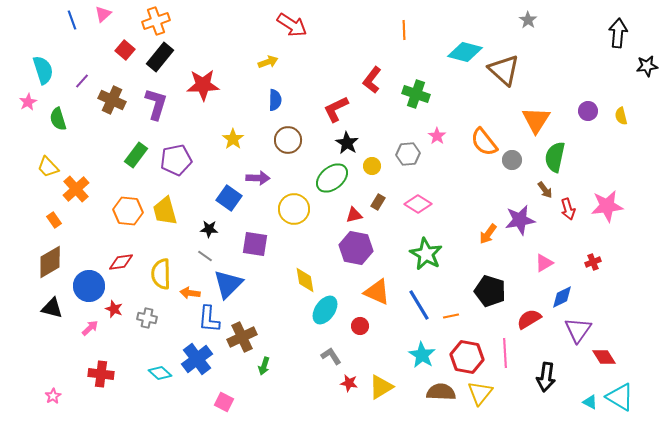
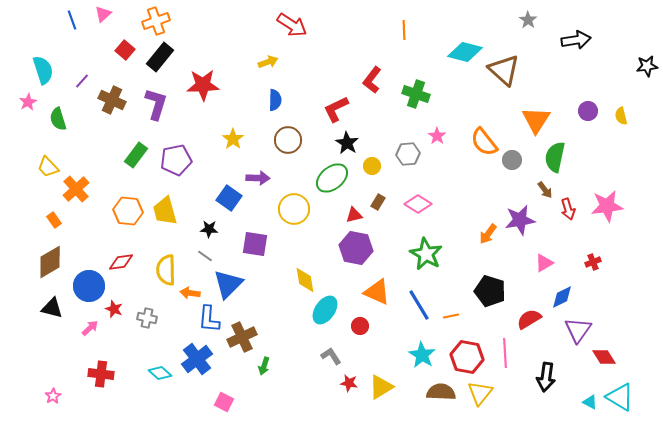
black arrow at (618, 33): moved 42 px left, 7 px down; rotated 76 degrees clockwise
yellow semicircle at (161, 274): moved 5 px right, 4 px up
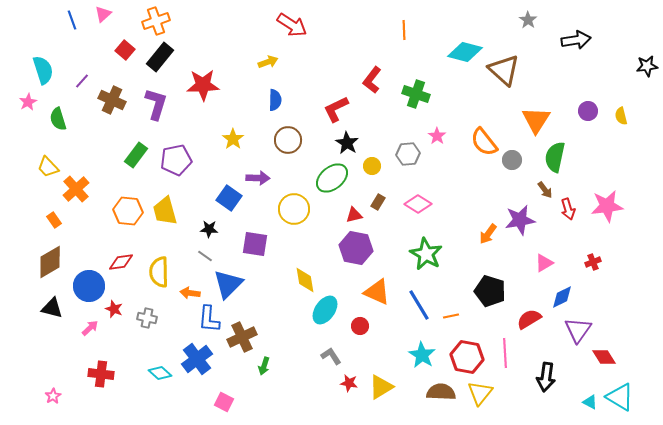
yellow semicircle at (166, 270): moved 7 px left, 2 px down
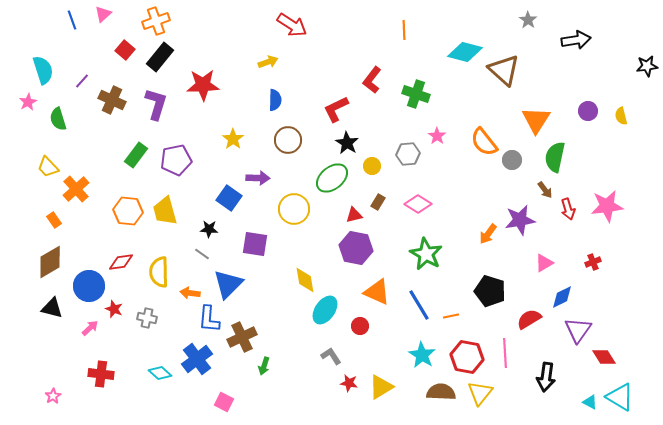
gray line at (205, 256): moved 3 px left, 2 px up
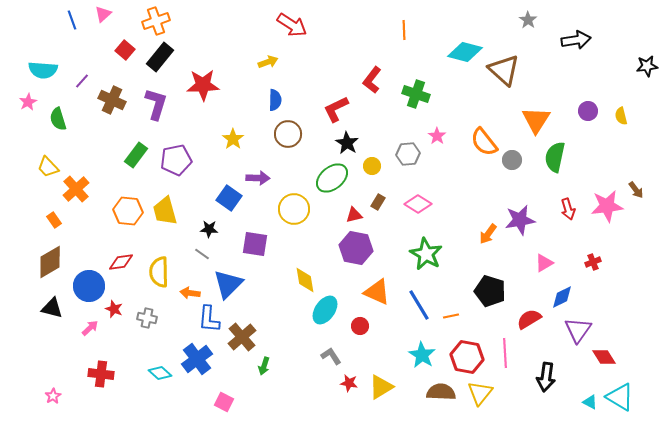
cyan semicircle at (43, 70): rotated 112 degrees clockwise
brown circle at (288, 140): moved 6 px up
brown arrow at (545, 190): moved 91 px right
brown cross at (242, 337): rotated 16 degrees counterclockwise
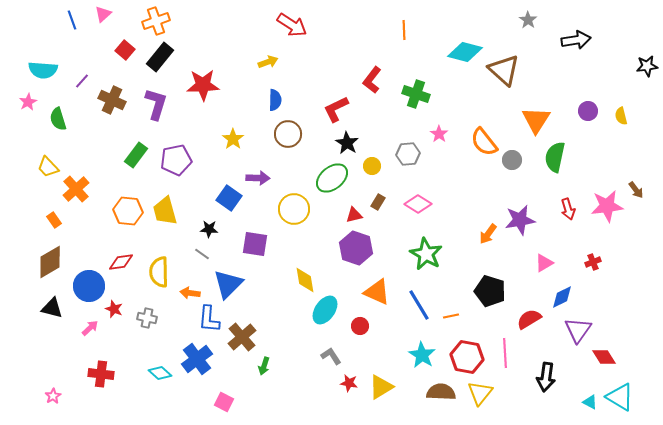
pink star at (437, 136): moved 2 px right, 2 px up
purple hexagon at (356, 248): rotated 8 degrees clockwise
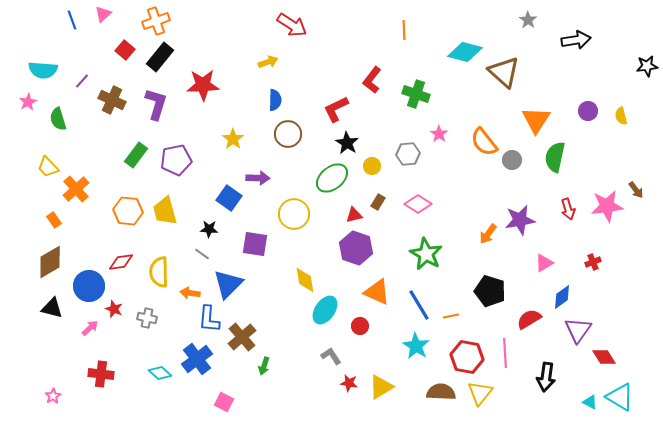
brown triangle at (504, 70): moved 2 px down
yellow circle at (294, 209): moved 5 px down
blue diamond at (562, 297): rotated 10 degrees counterclockwise
cyan star at (422, 355): moved 6 px left, 9 px up
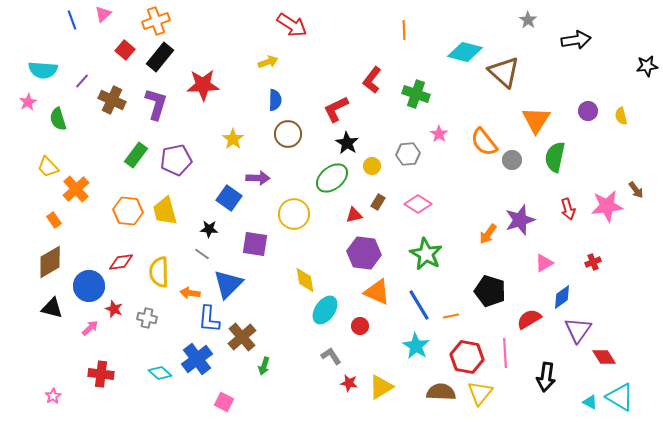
purple star at (520, 220): rotated 8 degrees counterclockwise
purple hexagon at (356, 248): moved 8 px right, 5 px down; rotated 12 degrees counterclockwise
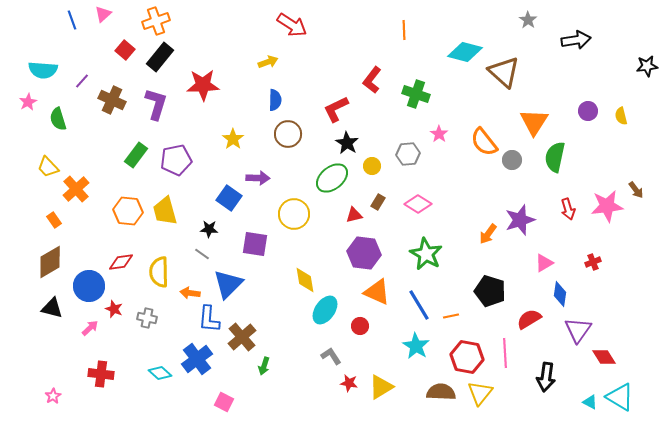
orange triangle at (536, 120): moved 2 px left, 2 px down
blue diamond at (562, 297): moved 2 px left, 3 px up; rotated 45 degrees counterclockwise
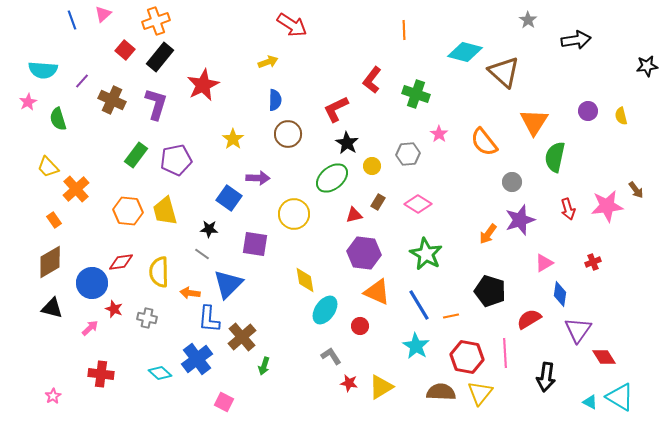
red star at (203, 85): rotated 24 degrees counterclockwise
gray circle at (512, 160): moved 22 px down
blue circle at (89, 286): moved 3 px right, 3 px up
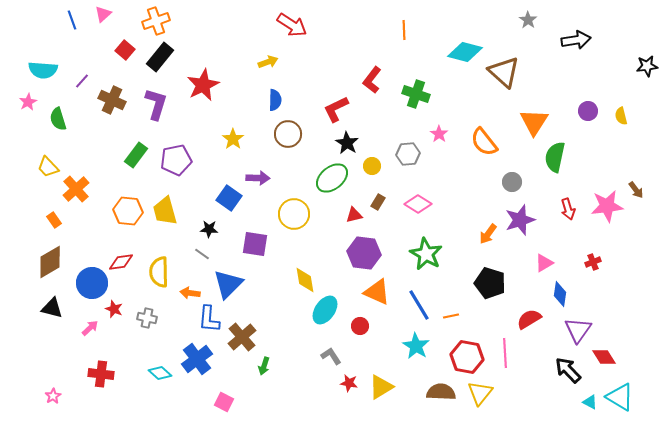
black pentagon at (490, 291): moved 8 px up
black arrow at (546, 377): moved 22 px right, 7 px up; rotated 128 degrees clockwise
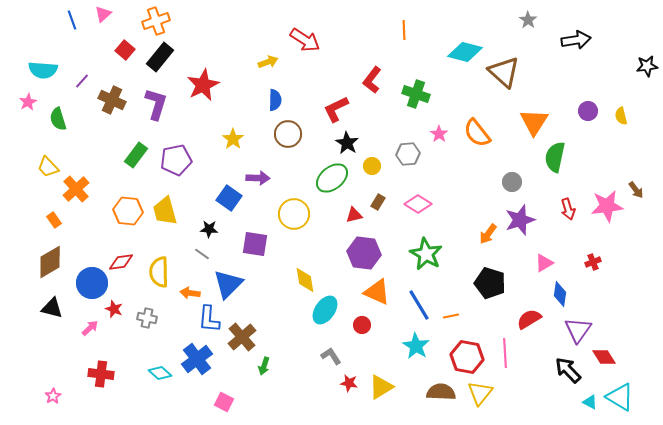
red arrow at (292, 25): moved 13 px right, 15 px down
orange semicircle at (484, 142): moved 7 px left, 9 px up
red circle at (360, 326): moved 2 px right, 1 px up
